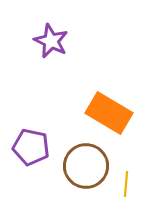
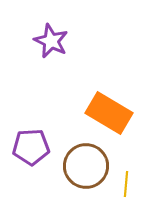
purple pentagon: rotated 15 degrees counterclockwise
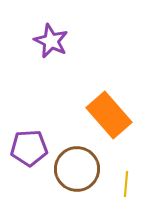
orange rectangle: moved 2 px down; rotated 18 degrees clockwise
purple pentagon: moved 2 px left, 1 px down
brown circle: moved 9 px left, 3 px down
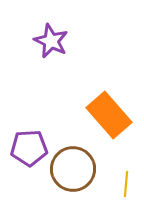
brown circle: moved 4 px left
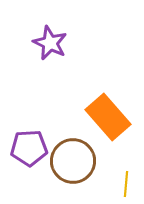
purple star: moved 1 px left, 2 px down
orange rectangle: moved 1 px left, 2 px down
brown circle: moved 8 px up
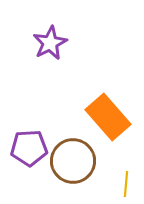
purple star: rotated 20 degrees clockwise
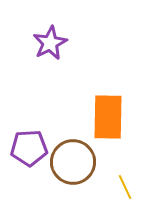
orange rectangle: rotated 42 degrees clockwise
brown circle: moved 1 px down
yellow line: moved 1 px left, 3 px down; rotated 30 degrees counterclockwise
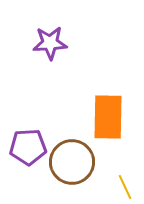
purple star: rotated 24 degrees clockwise
purple pentagon: moved 1 px left, 1 px up
brown circle: moved 1 px left
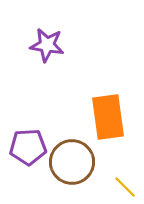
purple star: moved 3 px left, 2 px down; rotated 12 degrees clockwise
orange rectangle: rotated 9 degrees counterclockwise
yellow line: rotated 20 degrees counterclockwise
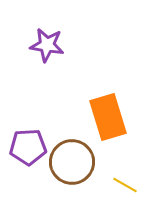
orange rectangle: rotated 9 degrees counterclockwise
yellow line: moved 2 px up; rotated 15 degrees counterclockwise
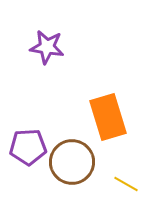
purple star: moved 2 px down
yellow line: moved 1 px right, 1 px up
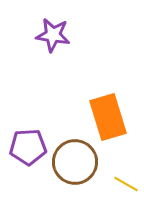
purple star: moved 6 px right, 12 px up
brown circle: moved 3 px right
